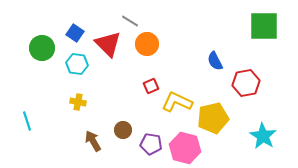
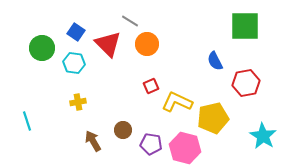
green square: moved 19 px left
blue square: moved 1 px right, 1 px up
cyan hexagon: moved 3 px left, 1 px up
yellow cross: rotated 21 degrees counterclockwise
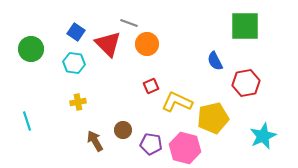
gray line: moved 1 px left, 2 px down; rotated 12 degrees counterclockwise
green circle: moved 11 px left, 1 px down
cyan star: rotated 16 degrees clockwise
brown arrow: moved 2 px right
